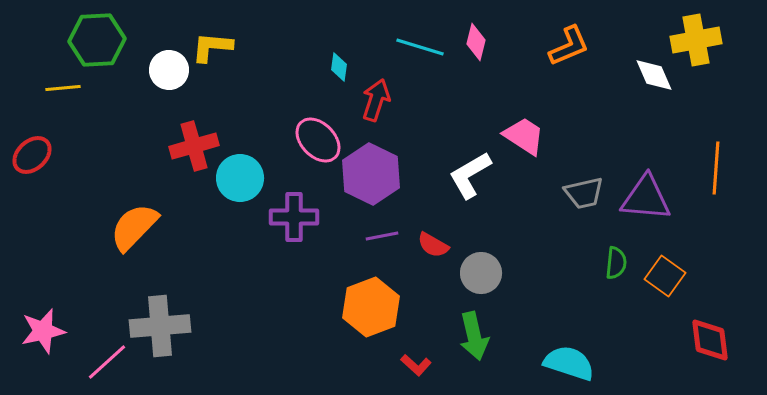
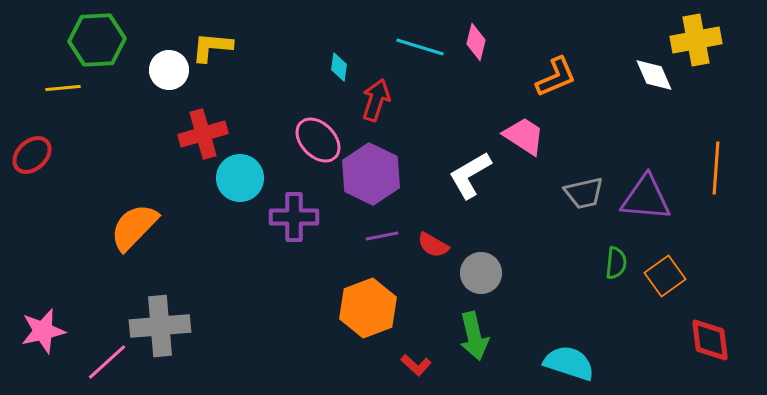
orange L-shape: moved 13 px left, 31 px down
red cross: moved 9 px right, 12 px up
orange square: rotated 18 degrees clockwise
orange hexagon: moved 3 px left, 1 px down
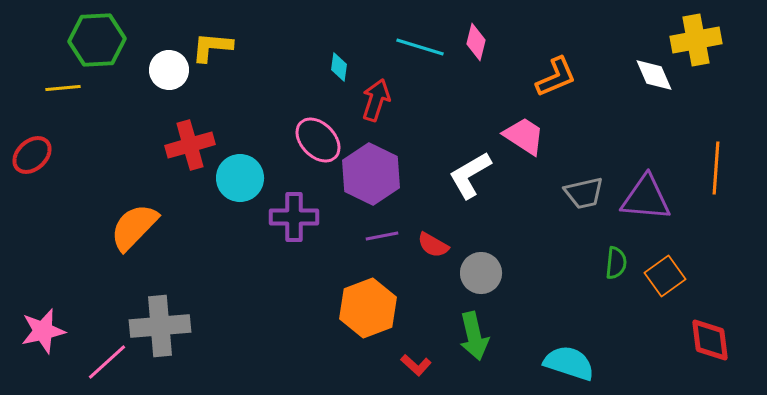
red cross: moved 13 px left, 11 px down
